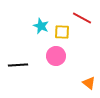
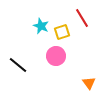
red line: rotated 30 degrees clockwise
yellow square: rotated 21 degrees counterclockwise
black line: rotated 42 degrees clockwise
orange triangle: rotated 16 degrees clockwise
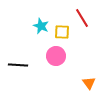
yellow square: rotated 21 degrees clockwise
black line: rotated 36 degrees counterclockwise
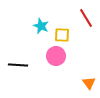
red line: moved 4 px right
yellow square: moved 3 px down
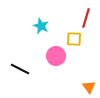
red line: rotated 48 degrees clockwise
yellow square: moved 12 px right, 4 px down
black line: moved 2 px right, 4 px down; rotated 24 degrees clockwise
orange triangle: moved 4 px down
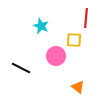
red line: rotated 12 degrees counterclockwise
yellow square: moved 1 px down
black line: moved 1 px right, 1 px up
orange triangle: moved 11 px left; rotated 16 degrees counterclockwise
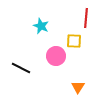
yellow square: moved 1 px down
orange triangle: rotated 24 degrees clockwise
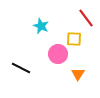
red line: rotated 42 degrees counterclockwise
yellow square: moved 2 px up
pink circle: moved 2 px right, 2 px up
orange triangle: moved 13 px up
